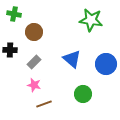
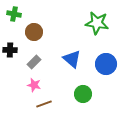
green star: moved 6 px right, 3 px down
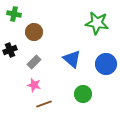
black cross: rotated 24 degrees counterclockwise
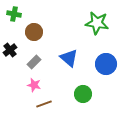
black cross: rotated 16 degrees counterclockwise
blue triangle: moved 3 px left, 1 px up
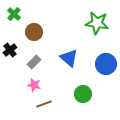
green cross: rotated 32 degrees clockwise
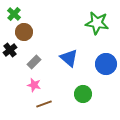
brown circle: moved 10 px left
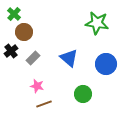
black cross: moved 1 px right, 1 px down
gray rectangle: moved 1 px left, 4 px up
pink star: moved 3 px right, 1 px down
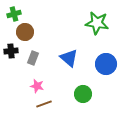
green cross: rotated 32 degrees clockwise
brown circle: moved 1 px right
black cross: rotated 32 degrees clockwise
gray rectangle: rotated 24 degrees counterclockwise
